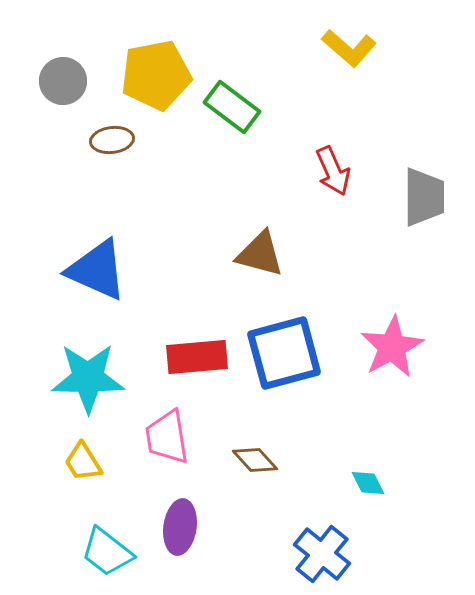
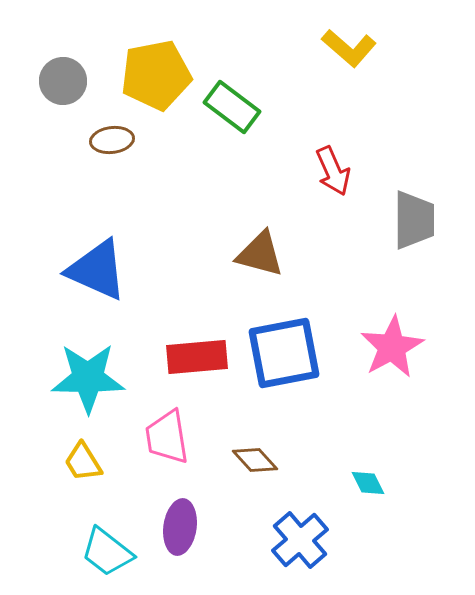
gray trapezoid: moved 10 px left, 23 px down
blue square: rotated 4 degrees clockwise
blue cross: moved 22 px left, 14 px up; rotated 10 degrees clockwise
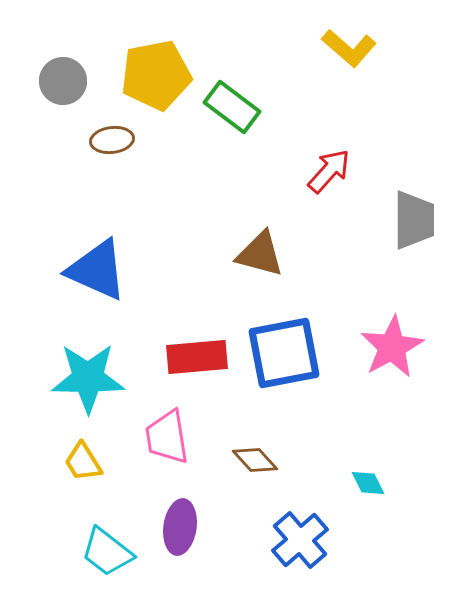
red arrow: moved 4 px left; rotated 114 degrees counterclockwise
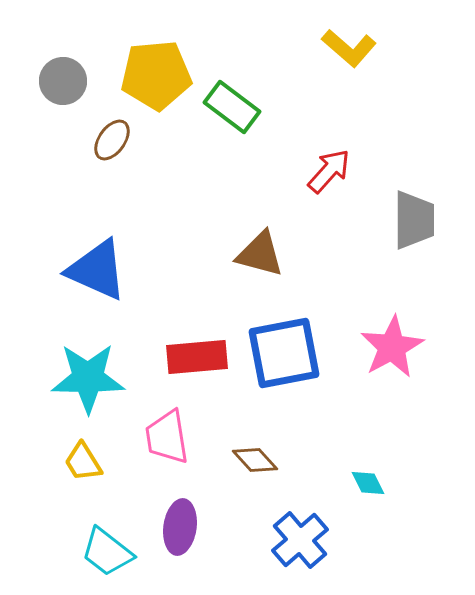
yellow pentagon: rotated 6 degrees clockwise
brown ellipse: rotated 48 degrees counterclockwise
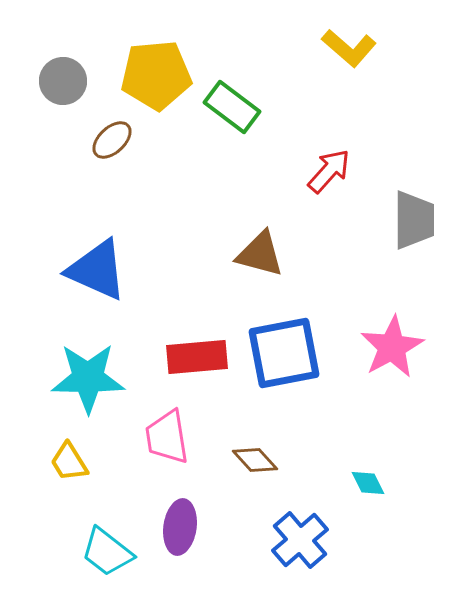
brown ellipse: rotated 12 degrees clockwise
yellow trapezoid: moved 14 px left
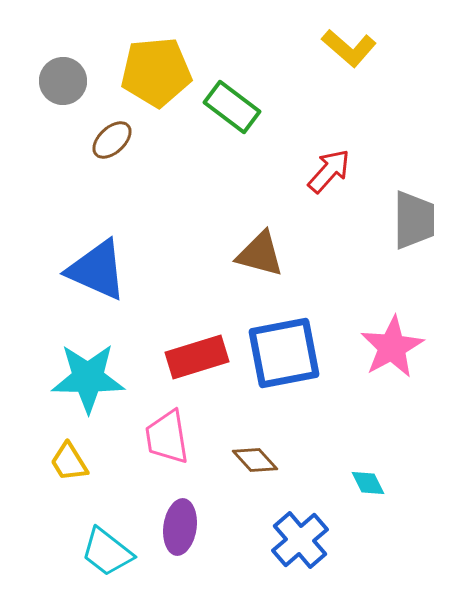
yellow pentagon: moved 3 px up
red rectangle: rotated 12 degrees counterclockwise
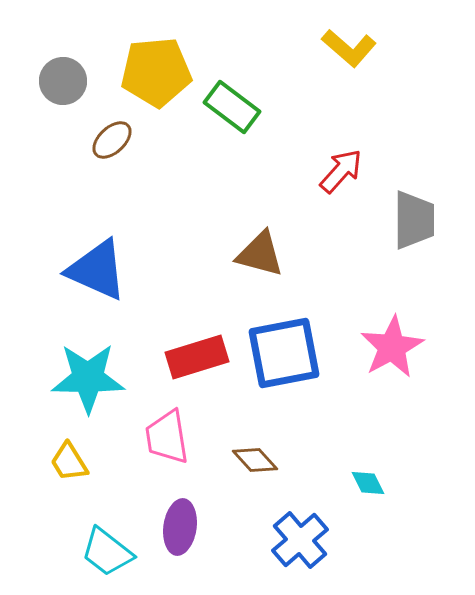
red arrow: moved 12 px right
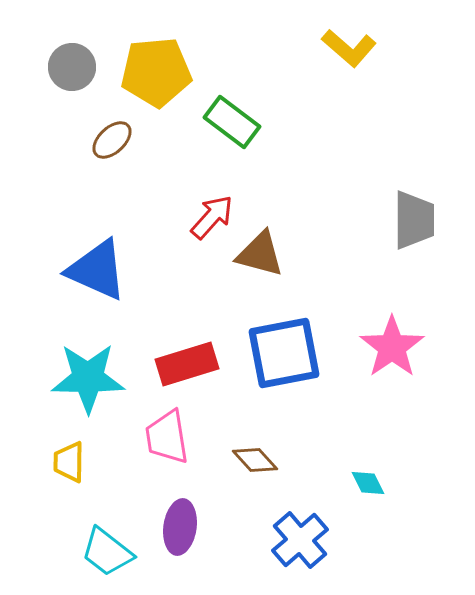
gray circle: moved 9 px right, 14 px up
green rectangle: moved 15 px down
red arrow: moved 129 px left, 46 px down
pink star: rotated 6 degrees counterclockwise
red rectangle: moved 10 px left, 7 px down
yellow trapezoid: rotated 33 degrees clockwise
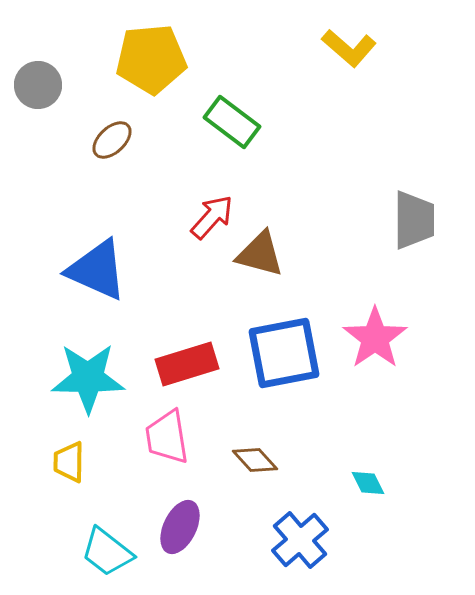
gray circle: moved 34 px left, 18 px down
yellow pentagon: moved 5 px left, 13 px up
pink star: moved 17 px left, 9 px up
purple ellipse: rotated 18 degrees clockwise
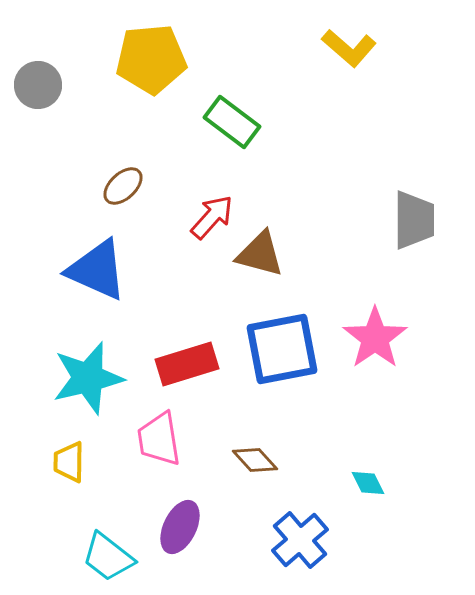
brown ellipse: moved 11 px right, 46 px down
blue square: moved 2 px left, 4 px up
cyan star: rotated 14 degrees counterclockwise
pink trapezoid: moved 8 px left, 2 px down
cyan trapezoid: moved 1 px right, 5 px down
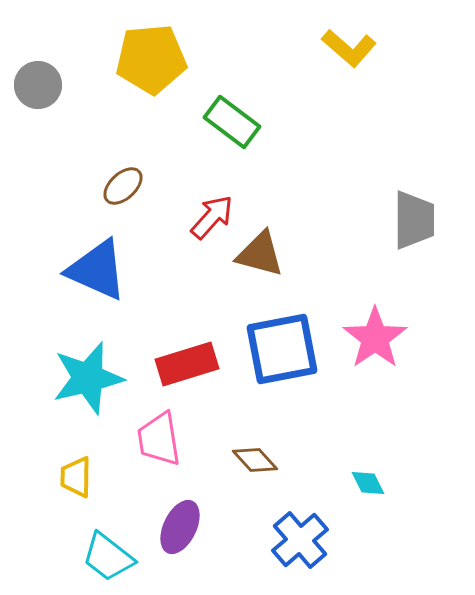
yellow trapezoid: moved 7 px right, 15 px down
